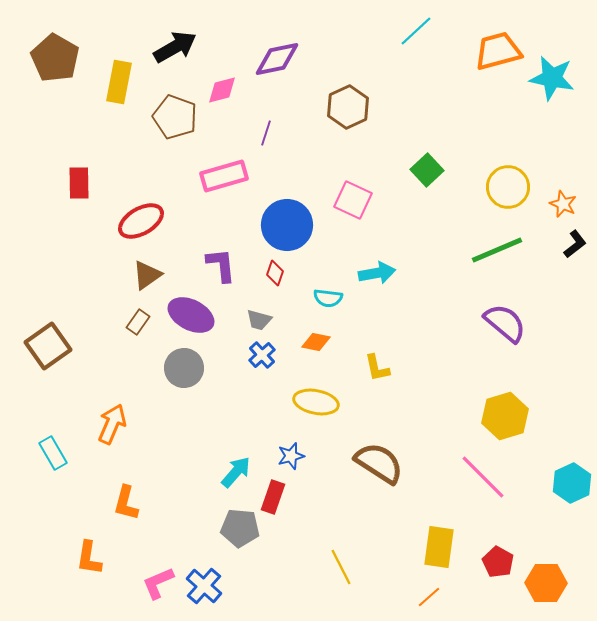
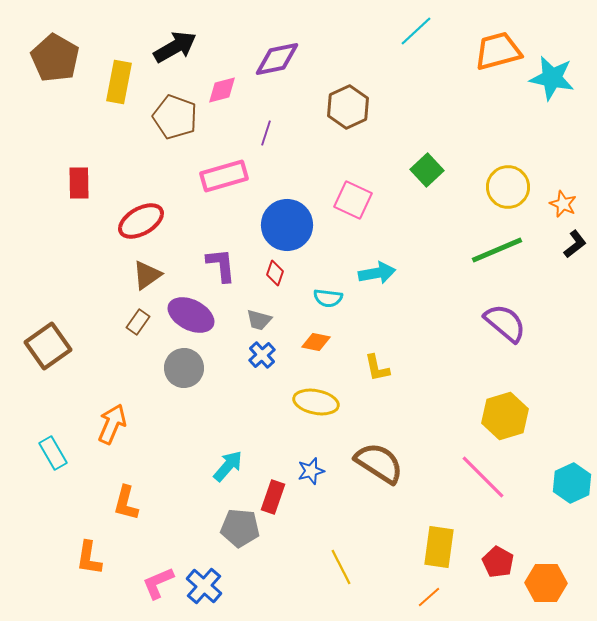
blue star at (291, 456): moved 20 px right, 15 px down
cyan arrow at (236, 472): moved 8 px left, 6 px up
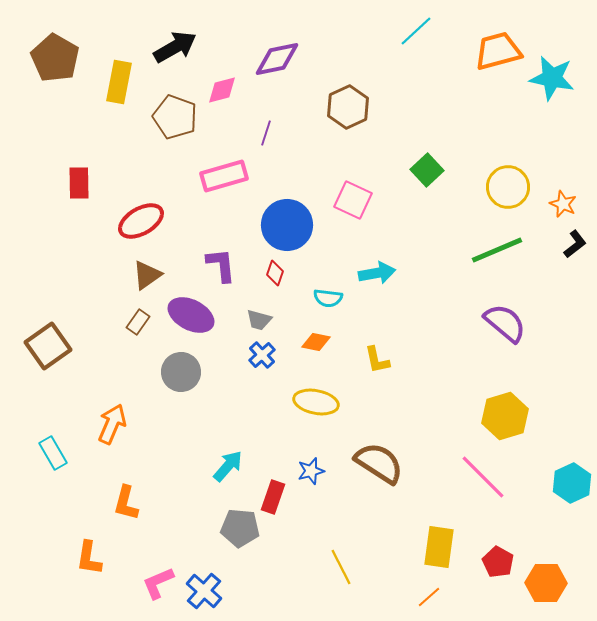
gray circle at (184, 368): moved 3 px left, 4 px down
yellow L-shape at (377, 368): moved 8 px up
blue cross at (204, 586): moved 5 px down
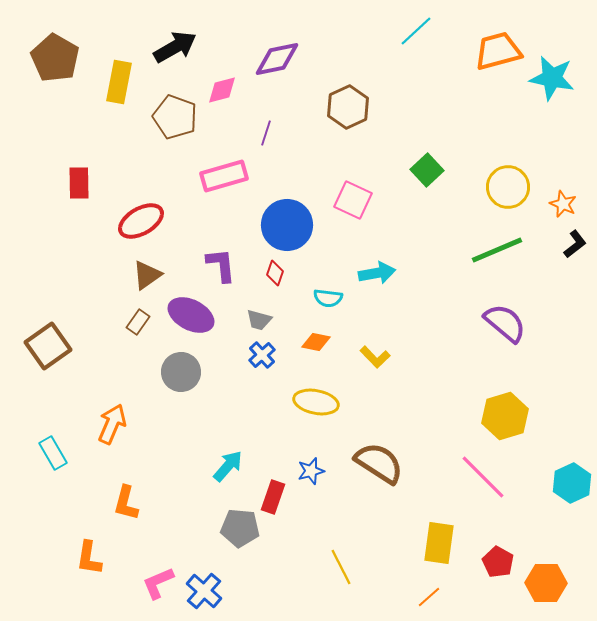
yellow L-shape at (377, 360): moved 2 px left, 3 px up; rotated 32 degrees counterclockwise
yellow rectangle at (439, 547): moved 4 px up
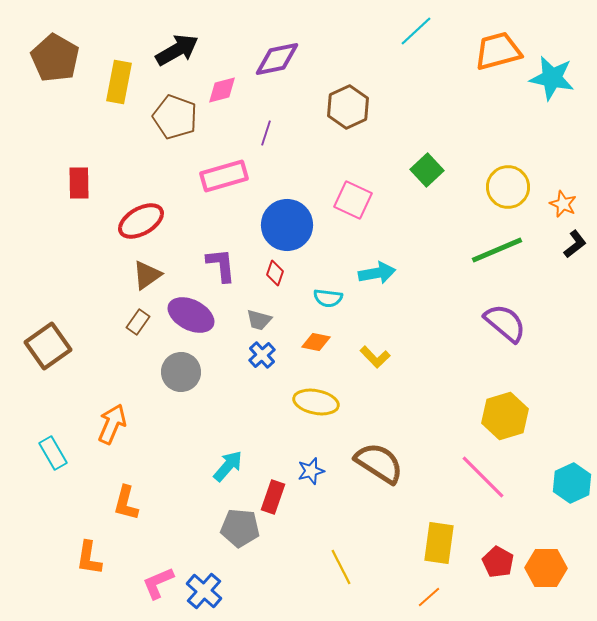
black arrow at (175, 47): moved 2 px right, 3 px down
orange hexagon at (546, 583): moved 15 px up
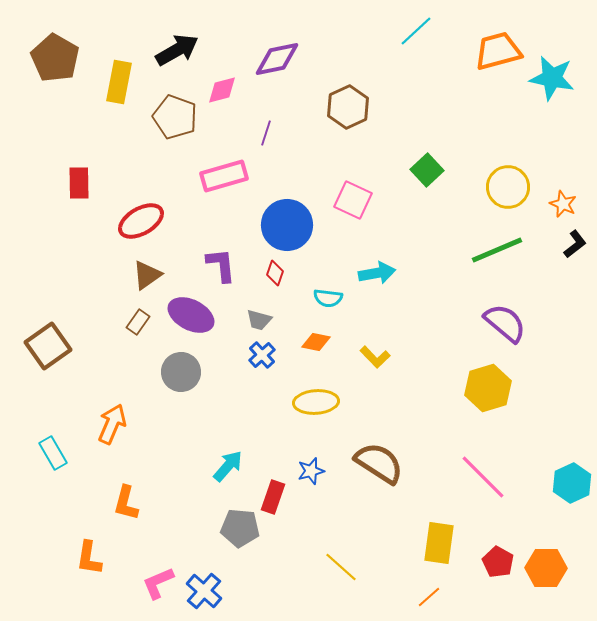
yellow ellipse at (316, 402): rotated 15 degrees counterclockwise
yellow hexagon at (505, 416): moved 17 px left, 28 px up
yellow line at (341, 567): rotated 21 degrees counterclockwise
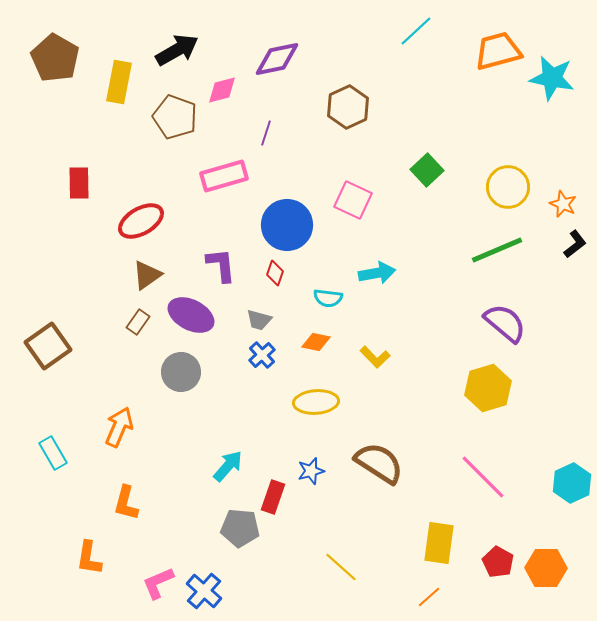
orange arrow at (112, 424): moved 7 px right, 3 px down
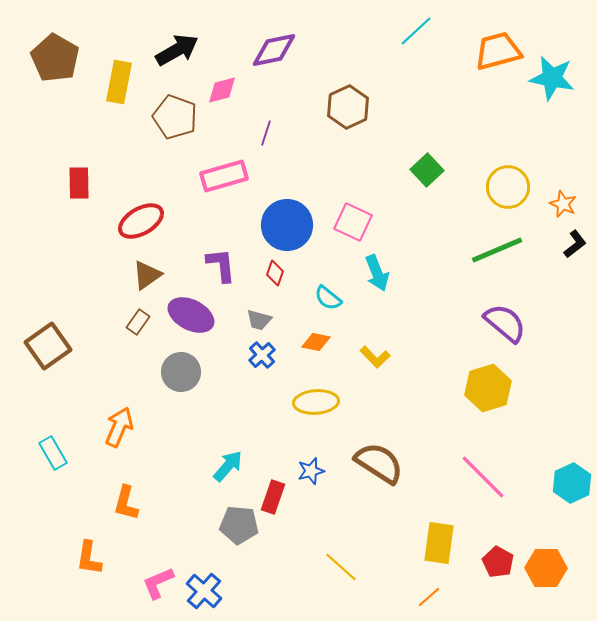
purple diamond at (277, 59): moved 3 px left, 9 px up
pink square at (353, 200): moved 22 px down
cyan arrow at (377, 273): rotated 78 degrees clockwise
cyan semicircle at (328, 298): rotated 32 degrees clockwise
gray pentagon at (240, 528): moved 1 px left, 3 px up
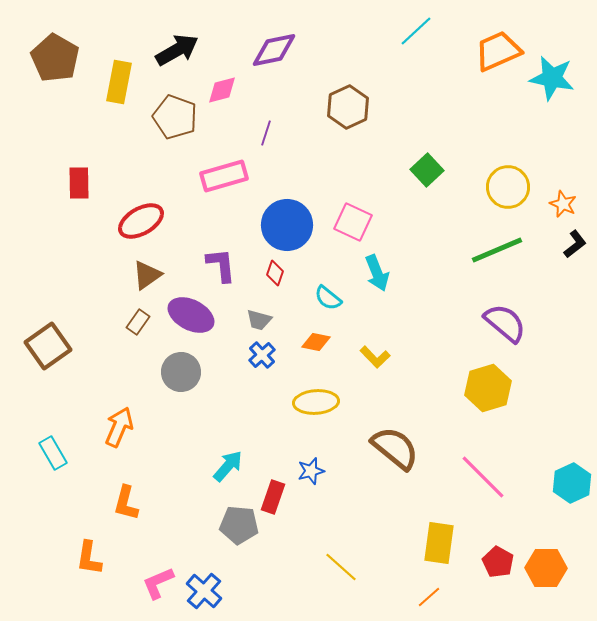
orange trapezoid at (498, 51): rotated 9 degrees counterclockwise
brown semicircle at (379, 463): moved 16 px right, 15 px up; rotated 6 degrees clockwise
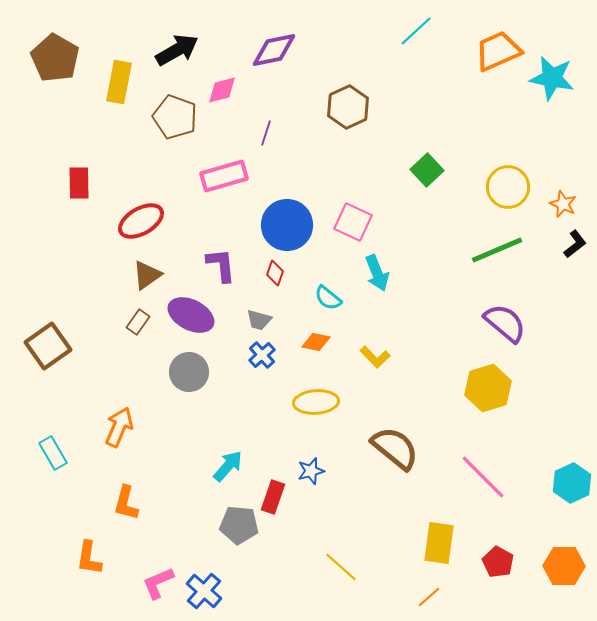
gray circle at (181, 372): moved 8 px right
orange hexagon at (546, 568): moved 18 px right, 2 px up
